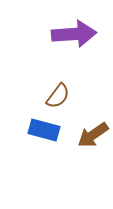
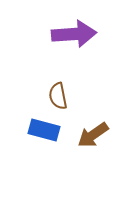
brown semicircle: rotated 132 degrees clockwise
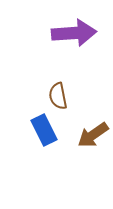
purple arrow: moved 1 px up
blue rectangle: rotated 48 degrees clockwise
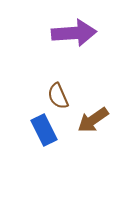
brown semicircle: rotated 12 degrees counterclockwise
brown arrow: moved 15 px up
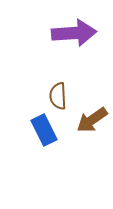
brown semicircle: rotated 20 degrees clockwise
brown arrow: moved 1 px left
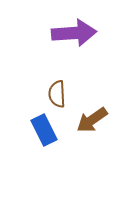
brown semicircle: moved 1 px left, 2 px up
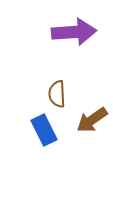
purple arrow: moved 1 px up
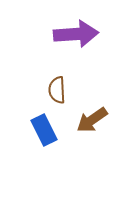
purple arrow: moved 2 px right, 2 px down
brown semicircle: moved 4 px up
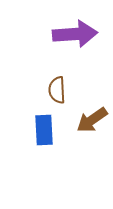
purple arrow: moved 1 px left
blue rectangle: rotated 24 degrees clockwise
